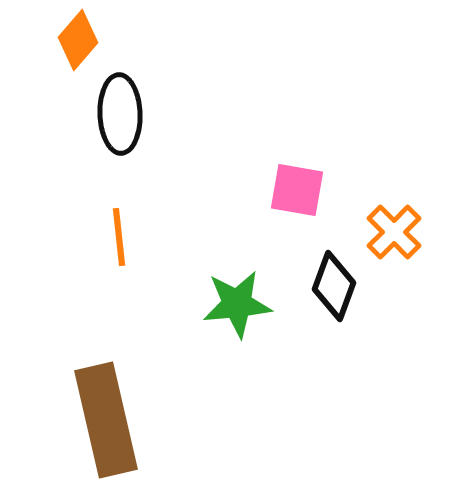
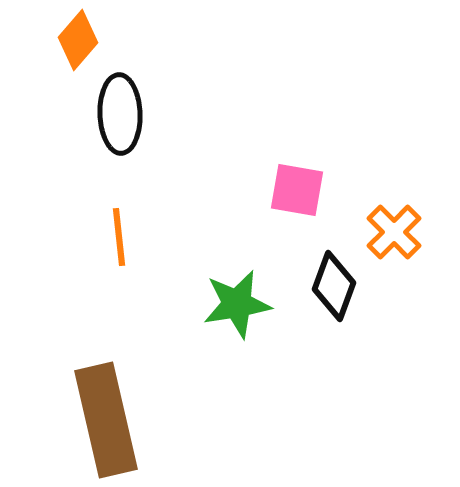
green star: rotated 4 degrees counterclockwise
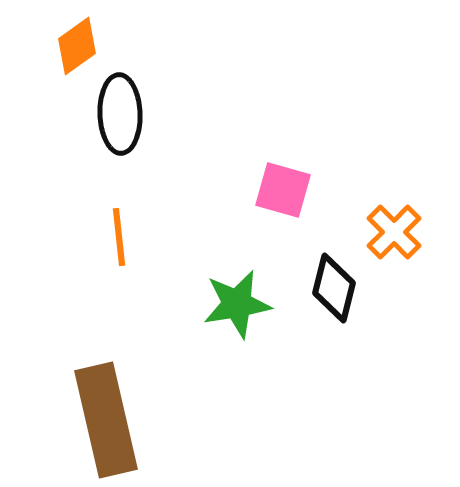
orange diamond: moved 1 px left, 6 px down; rotated 14 degrees clockwise
pink square: moved 14 px left; rotated 6 degrees clockwise
black diamond: moved 2 px down; rotated 6 degrees counterclockwise
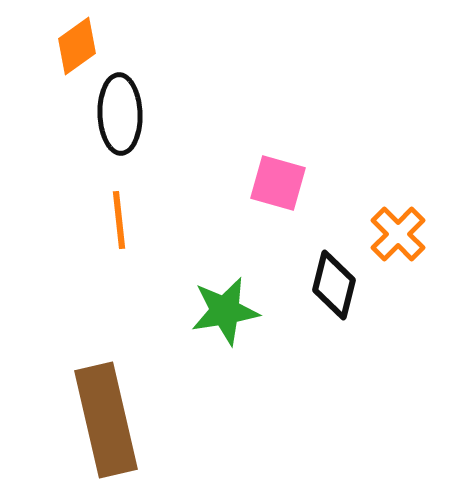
pink square: moved 5 px left, 7 px up
orange cross: moved 4 px right, 2 px down
orange line: moved 17 px up
black diamond: moved 3 px up
green star: moved 12 px left, 7 px down
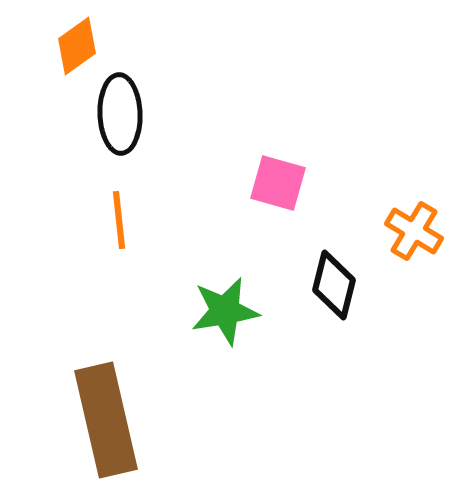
orange cross: moved 16 px right, 3 px up; rotated 14 degrees counterclockwise
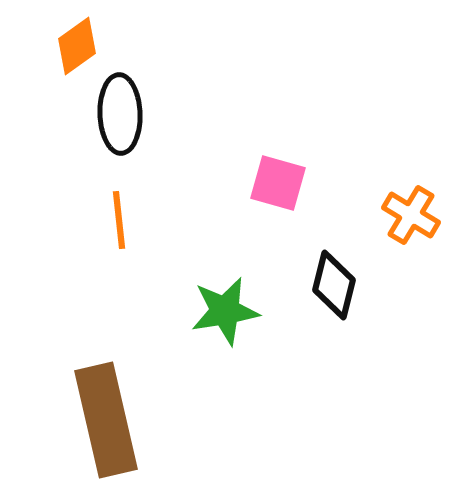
orange cross: moved 3 px left, 16 px up
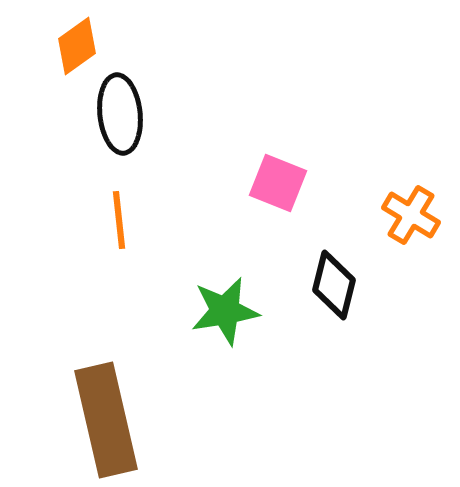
black ellipse: rotated 4 degrees counterclockwise
pink square: rotated 6 degrees clockwise
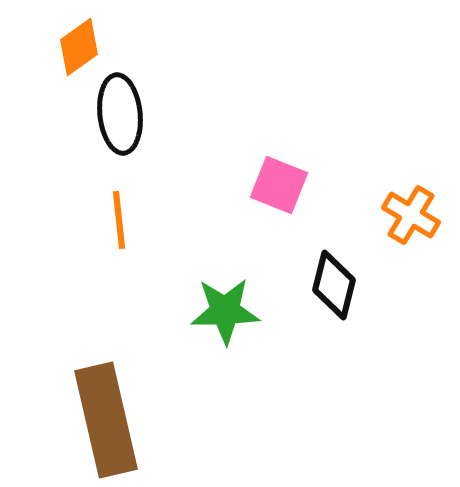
orange diamond: moved 2 px right, 1 px down
pink square: moved 1 px right, 2 px down
green star: rotated 8 degrees clockwise
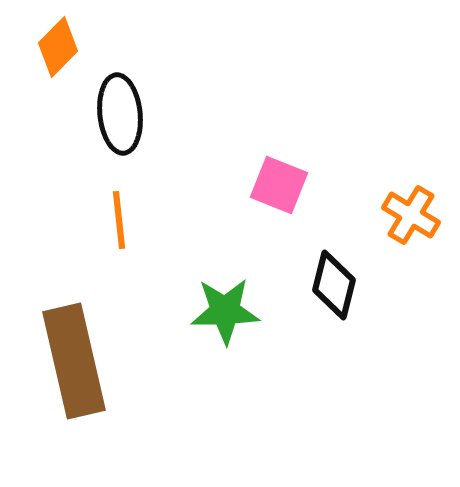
orange diamond: moved 21 px left; rotated 10 degrees counterclockwise
brown rectangle: moved 32 px left, 59 px up
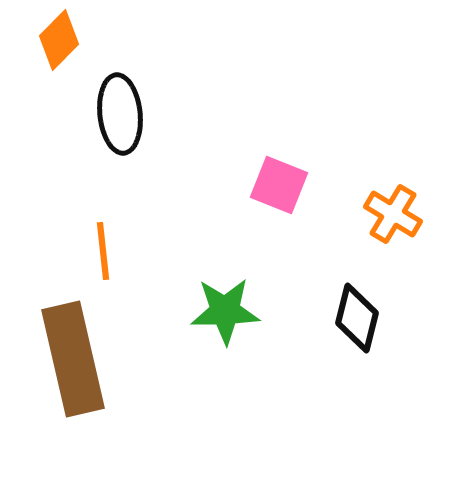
orange diamond: moved 1 px right, 7 px up
orange cross: moved 18 px left, 1 px up
orange line: moved 16 px left, 31 px down
black diamond: moved 23 px right, 33 px down
brown rectangle: moved 1 px left, 2 px up
